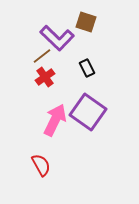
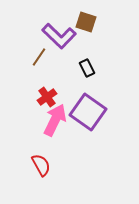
purple L-shape: moved 2 px right, 2 px up
brown line: moved 3 px left, 1 px down; rotated 18 degrees counterclockwise
red cross: moved 2 px right, 20 px down
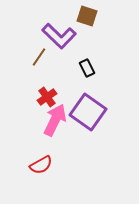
brown square: moved 1 px right, 6 px up
red semicircle: rotated 90 degrees clockwise
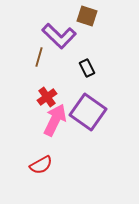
brown line: rotated 18 degrees counterclockwise
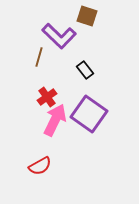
black rectangle: moved 2 px left, 2 px down; rotated 12 degrees counterclockwise
purple square: moved 1 px right, 2 px down
red semicircle: moved 1 px left, 1 px down
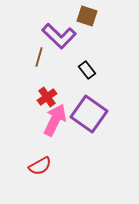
black rectangle: moved 2 px right
